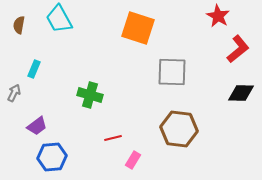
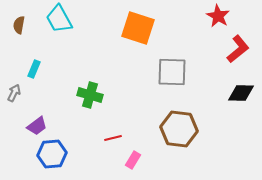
blue hexagon: moved 3 px up
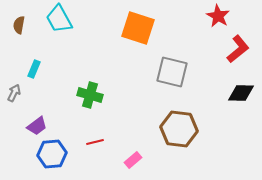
gray square: rotated 12 degrees clockwise
red line: moved 18 px left, 4 px down
pink rectangle: rotated 18 degrees clockwise
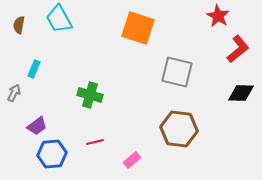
gray square: moved 5 px right
pink rectangle: moved 1 px left
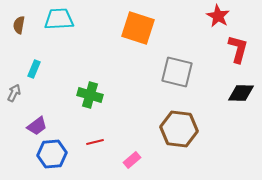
cyan trapezoid: rotated 116 degrees clockwise
red L-shape: rotated 36 degrees counterclockwise
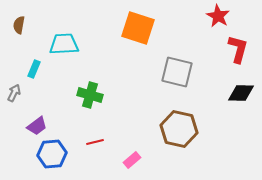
cyan trapezoid: moved 5 px right, 25 px down
brown hexagon: rotated 6 degrees clockwise
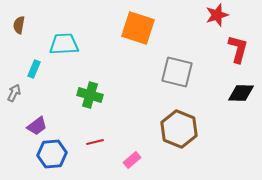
red star: moved 1 px left, 1 px up; rotated 25 degrees clockwise
brown hexagon: rotated 9 degrees clockwise
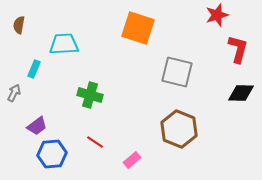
red line: rotated 48 degrees clockwise
